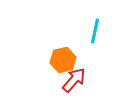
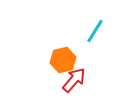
cyan line: rotated 20 degrees clockwise
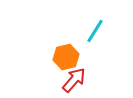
orange hexagon: moved 3 px right, 3 px up
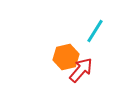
red arrow: moved 7 px right, 10 px up
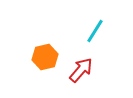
orange hexagon: moved 21 px left
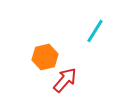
red arrow: moved 16 px left, 10 px down
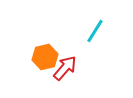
red arrow: moved 12 px up
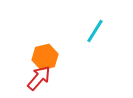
red arrow: moved 26 px left, 10 px down
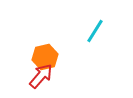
red arrow: moved 2 px right, 2 px up
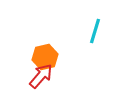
cyan line: rotated 15 degrees counterclockwise
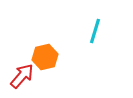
red arrow: moved 19 px left
